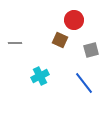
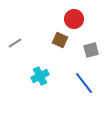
red circle: moved 1 px up
gray line: rotated 32 degrees counterclockwise
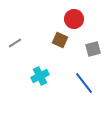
gray square: moved 2 px right, 1 px up
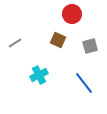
red circle: moved 2 px left, 5 px up
brown square: moved 2 px left
gray square: moved 3 px left, 3 px up
cyan cross: moved 1 px left, 1 px up
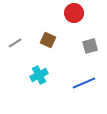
red circle: moved 2 px right, 1 px up
brown square: moved 10 px left
blue line: rotated 75 degrees counterclockwise
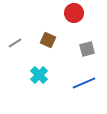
gray square: moved 3 px left, 3 px down
cyan cross: rotated 18 degrees counterclockwise
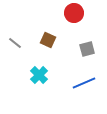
gray line: rotated 72 degrees clockwise
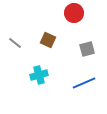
cyan cross: rotated 30 degrees clockwise
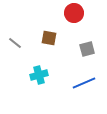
brown square: moved 1 px right, 2 px up; rotated 14 degrees counterclockwise
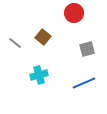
brown square: moved 6 px left, 1 px up; rotated 28 degrees clockwise
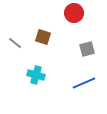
brown square: rotated 21 degrees counterclockwise
cyan cross: moved 3 px left; rotated 30 degrees clockwise
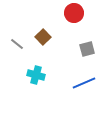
brown square: rotated 28 degrees clockwise
gray line: moved 2 px right, 1 px down
